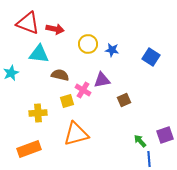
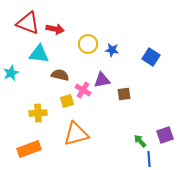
brown square: moved 6 px up; rotated 16 degrees clockwise
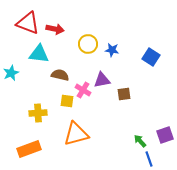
yellow square: rotated 24 degrees clockwise
blue line: rotated 14 degrees counterclockwise
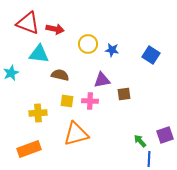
blue square: moved 2 px up
pink cross: moved 7 px right, 11 px down; rotated 28 degrees counterclockwise
blue line: rotated 21 degrees clockwise
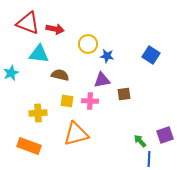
blue star: moved 5 px left, 6 px down
orange rectangle: moved 3 px up; rotated 40 degrees clockwise
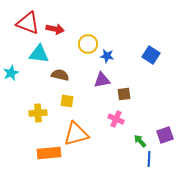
pink cross: moved 26 px right, 18 px down; rotated 21 degrees clockwise
orange rectangle: moved 20 px right, 7 px down; rotated 25 degrees counterclockwise
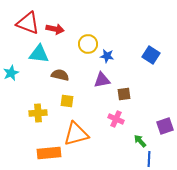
purple square: moved 9 px up
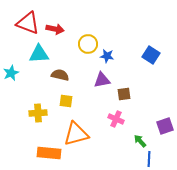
cyan triangle: rotated 10 degrees counterclockwise
yellow square: moved 1 px left
orange rectangle: rotated 10 degrees clockwise
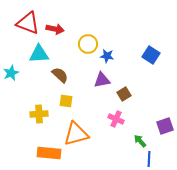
brown semicircle: rotated 30 degrees clockwise
brown square: rotated 24 degrees counterclockwise
yellow cross: moved 1 px right, 1 px down
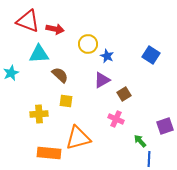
red triangle: moved 2 px up
blue star: rotated 16 degrees clockwise
purple triangle: rotated 18 degrees counterclockwise
orange triangle: moved 2 px right, 4 px down
